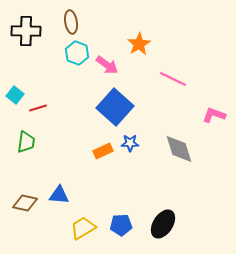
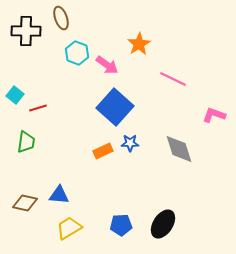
brown ellipse: moved 10 px left, 4 px up; rotated 10 degrees counterclockwise
yellow trapezoid: moved 14 px left
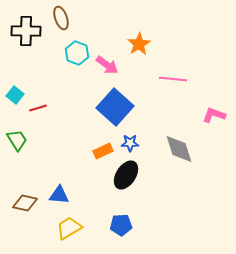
pink line: rotated 20 degrees counterclockwise
green trapezoid: moved 9 px left, 2 px up; rotated 40 degrees counterclockwise
black ellipse: moved 37 px left, 49 px up
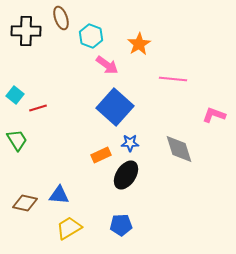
cyan hexagon: moved 14 px right, 17 px up
orange rectangle: moved 2 px left, 4 px down
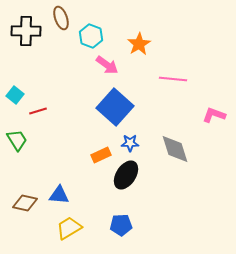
red line: moved 3 px down
gray diamond: moved 4 px left
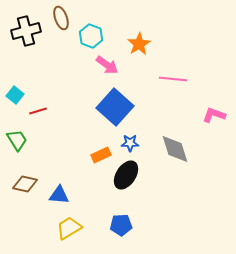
black cross: rotated 16 degrees counterclockwise
brown diamond: moved 19 px up
